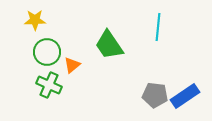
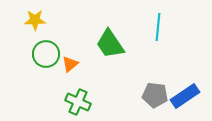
green trapezoid: moved 1 px right, 1 px up
green circle: moved 1 px left, 2 px down
orange triangle: moved 2 px left, 1 px up
green cross: moved 29 px right, 17 px down
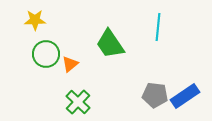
green cross: rotated 20 degrees clockwise
